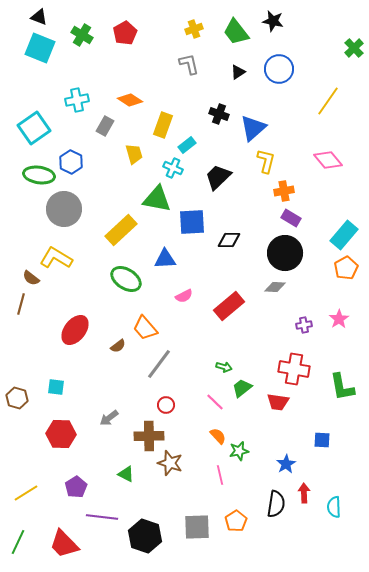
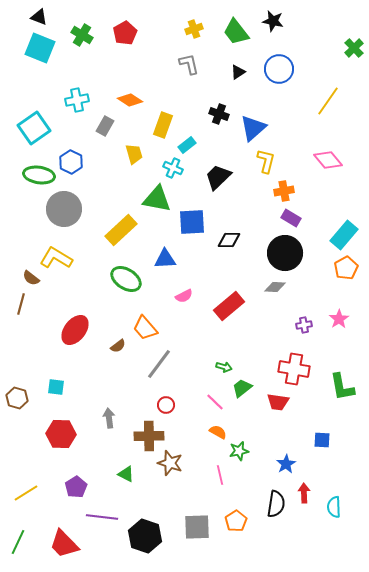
gray arrow at (109, 418): rotated 120 degrees clockwise
orange semicircle at (218, 436): moved 4 px up; rotated 18 degrees counterclockwise
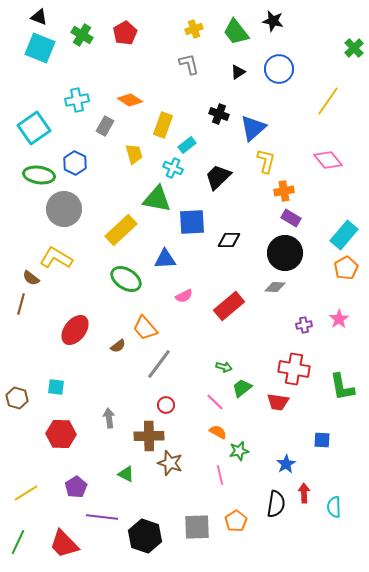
blue hexagon at (71, 162): moved 4 px right, 1 px down
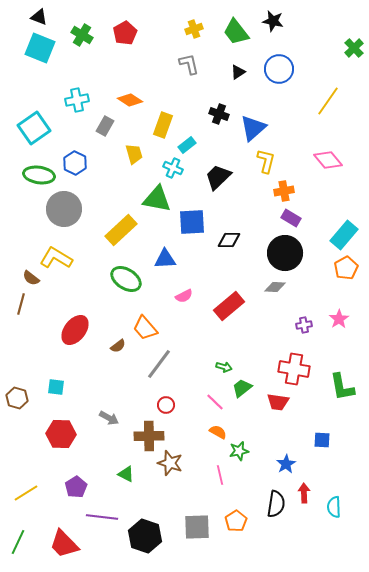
gray arrow at (109, 418): rotated 126 degrees clockwise
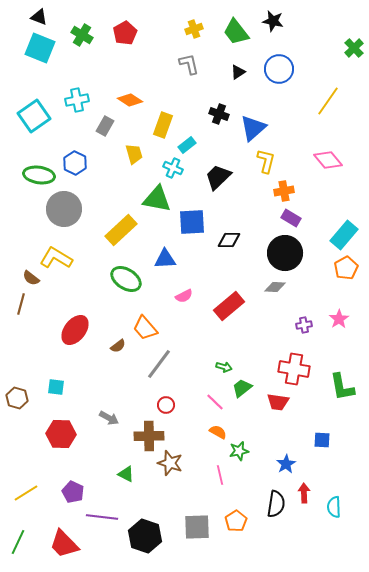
cyan square at (34, 128): moved 12 px up
purple pentagon at (76, 487): moved 3 px left, 5 px down; rotated 15 degrees counterclockwise
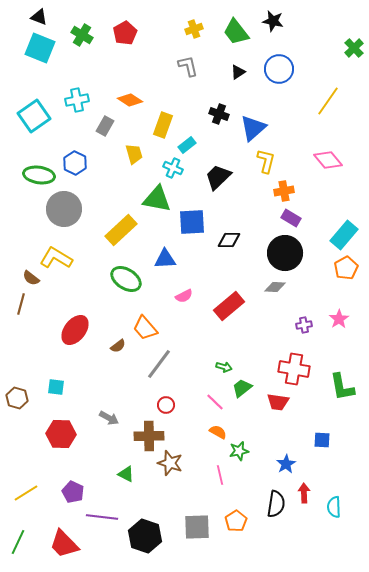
gray L-shape at (189, 64): moved 1 px left, 2 px down
